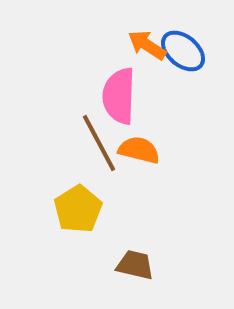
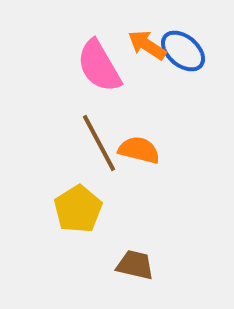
pink semicircle: moved 20 px left, 30 px up; rotated 32 degrees counterclockwise
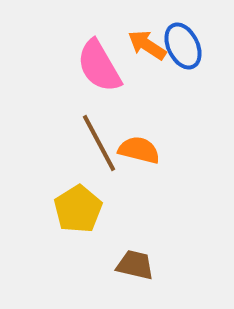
blue ellipse: moved 5 px up; rotated 24 degrees clockwise
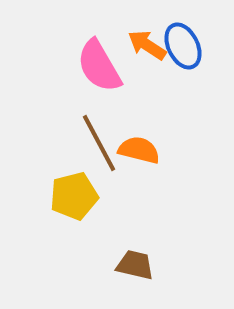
yellow pentagon: moved 4 px left, 13 px up; rotated 18 degrees clockwise
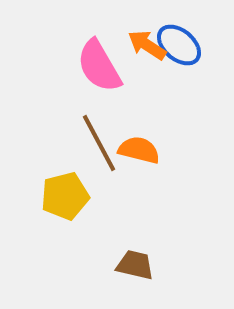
blue ellipse: moved 4 px left, 1 px up; rotated 24 degrees counterclockwise
yellow pentagon: moved 9 px left
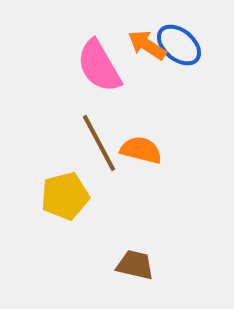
orange semicircle: moved 2 px right
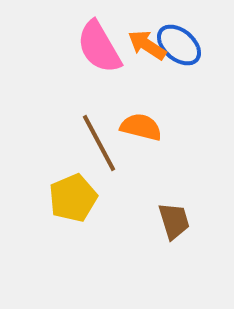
pink semicircle: moved 19 px up
orange semicircle: moved 23 px up
yellow pentagon: moved 8 px right, 2 px down; rotated 9 degrees counterclockwise
brown trapezoid: moved 39 px right, 44 px up; rotated 60 degrees clockwise
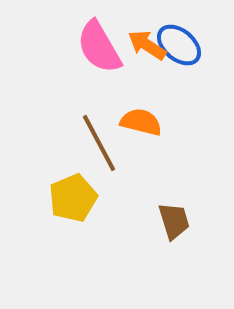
orange semicircle: moved 5 px up
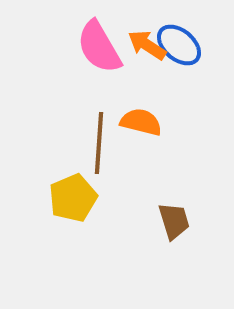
brown line: rotated 32 degrees clockwise
